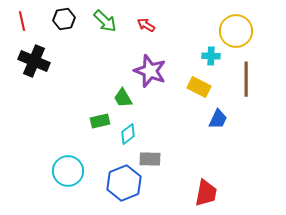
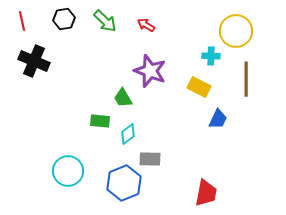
green rectangle: rotated 18 degrees clockwise
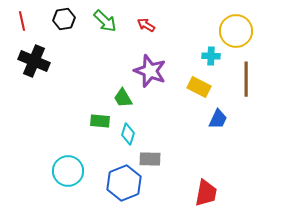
cyan diamond: rotated 35 degrees counterclockwise
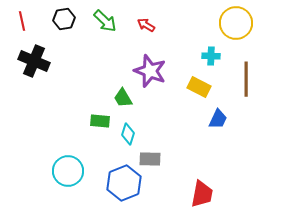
yellow circle: moved 8 px up
red trapezoid: moved 4 px left, 1 px down
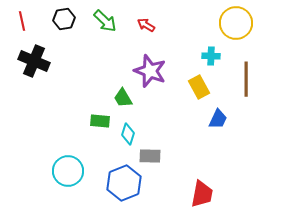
yellow rectangle: rotated 35 degrees clockwise
gray rectangle: moved 3 px up
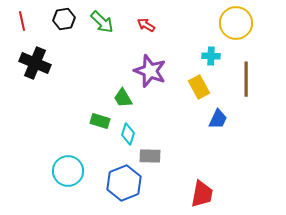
green arrow: moved 3 px left, 1 px down
black cross: moved 1 px right, 2 px down
green rectangle: rotated 12 degrees clockwise
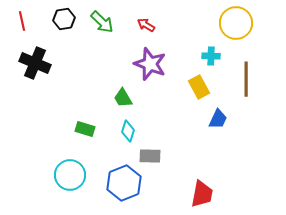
purple star: moved 7 px up
green rectangle: moved 15 px left, 8 px down
cyan diamond: moved 3 px up
cyan circle: moved 2 px right, 4 px down
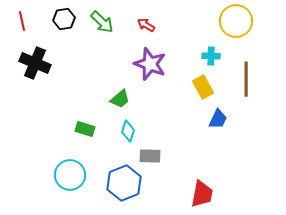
yellow circle: moved 2 px up
yellow rectangle: moved 4 px right
green trapezoid: moved 3 px left, 1 px down; rotated 100 degrees counterclockwise
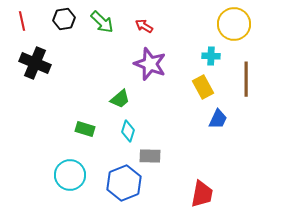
yellow circle: moved 2 px left, 3 px down
red arrow: moved 2 px left, 1 px down
